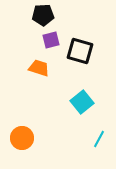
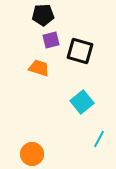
orange circle: moved 10 px right, 16 px down
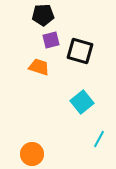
orange trapezoid: moved 1 px up
